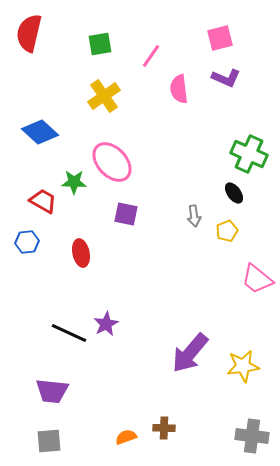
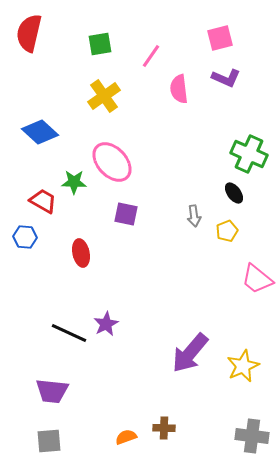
blue hexagon: moved 2 px left, 5 px up; rotated 10 degrees clockwise
yellow star: rotated 16 degrees counterclockwise
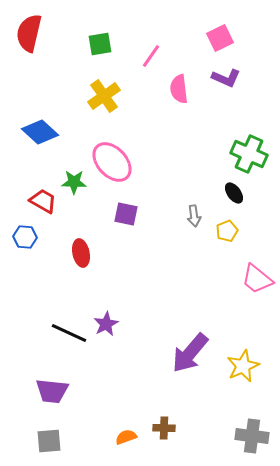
pink square: rotated 12 degrees counterclockwise
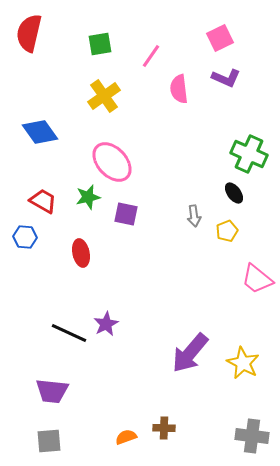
blue diamond: rotated 12 degrees clockwise
green star: moved 14 px right, 15 px down; rotated 15 degrees counterclockwise
yellow star: moved 3 px up; rotated 20 degrees counterclockwise
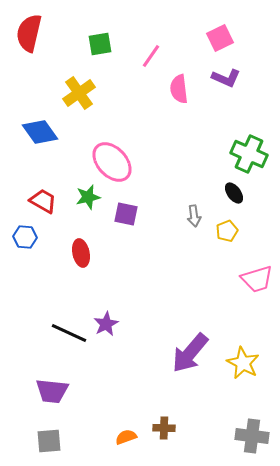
yellow cross: moved 25 px left, 3 px up
pink trapezoid: rotated 56 degrees counterclockwise
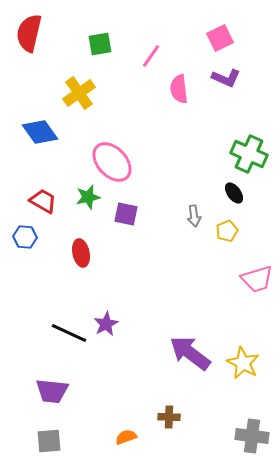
purple arrow: rotated 87 degrees clockwise
brown cross: moved 5 px right, 11 px up
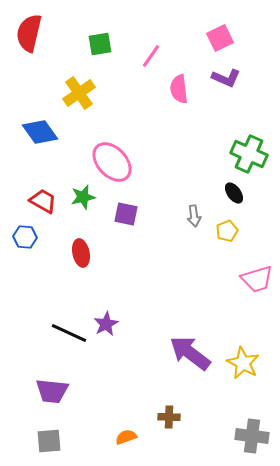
green star: moved 5 px left
